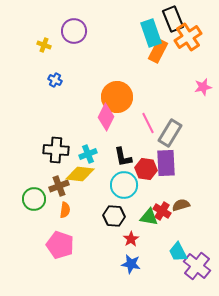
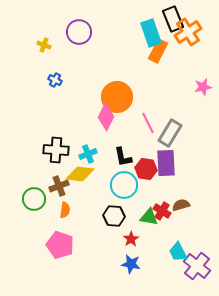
purple circle: moved 5 px right, 1 px down
orange cross: moved 5 px up
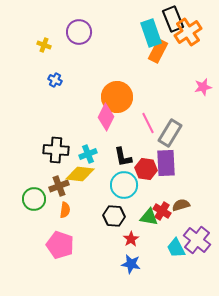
cyan trapezoid: moved 2 px left, 4 px up
purple cross: moved 26 px up
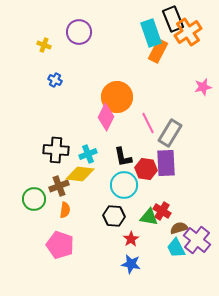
brown semicircle: moved 2 px left, 23 px down
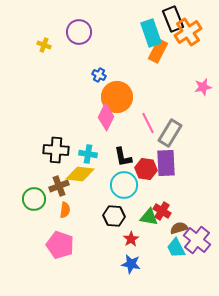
blue cross: moved 44 px right, 5 px up
cyan cross: rotated 30 degrees clockwise
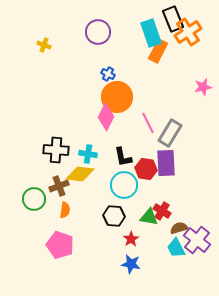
purple circle: moved 19 px right
blue cross: moved 9 px right, 1 px up
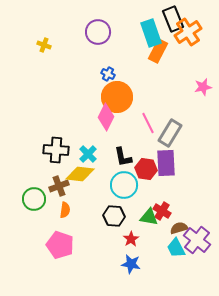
cyan cross: rotated 36 degrees clockwise
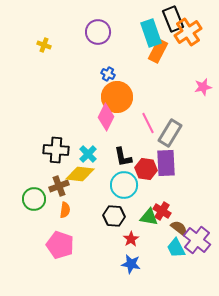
brown semicircle: rotated 54 degrees clockwise
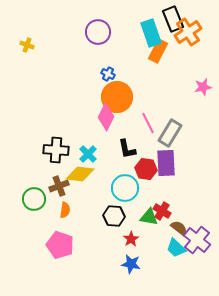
yellow cross: moved 17 px left
black L-shape: moved 4 px right, 8 px up
cyan circle: moved 1 px right, 3 px down
cyan trapezoid: rotated 20 degrees counterclockwise
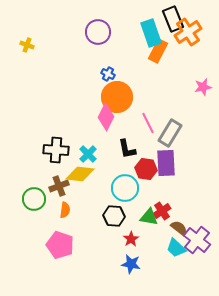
red cross: rotated 24 degrees clockwise
